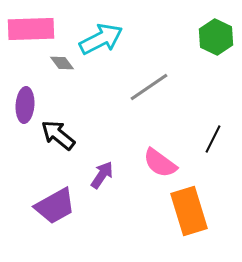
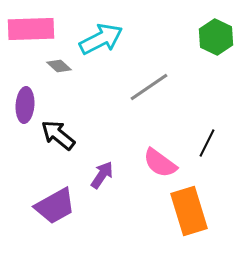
gray diamond: moved 3 px left, 3 px down; rotated 10 degrees counterclockwise
black line: moved 6 px left, 4 px down
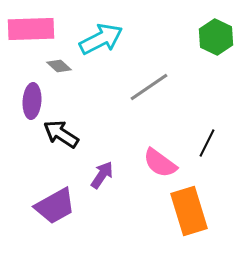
purple ellipse: moved 7 px right, 4 px up
black arrow: moved 3 px right, 1 px up; rotated 6 degrees counterclockwise
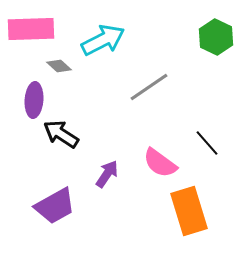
cyan arrow: moved 2 px right, 1 px down
purple ellipse: moved 2 px right, 1 px up
black line: rotated 68 degrees counterclockwise
purple arrow: moved 5 px right, 1 px up
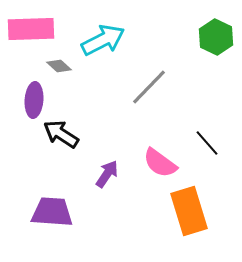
gray line: rotated 12 degrees counterclockwise
purple trapezoid: moved 3 px left, 6 px down; rotated 147 degrees counterclockwise
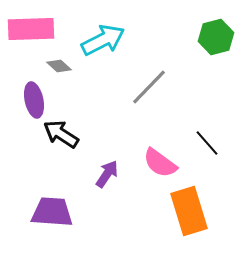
green hexagon: rotated 20 degrees clockwise
purple ellipse: rotated 16 degrees counterclockwise
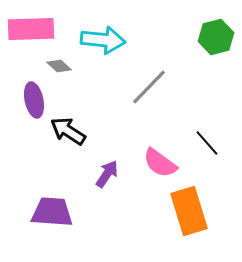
cyan arrow: rotated 33 degrees clockwise
black arrow: moved 7 px right, 3 px up
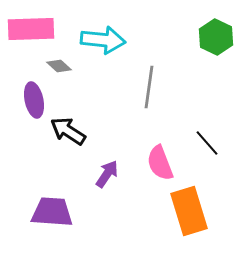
green hexagon: rotated 20 degrees counterclockwise
gray line: rotated 36 degrees counterclockwise
pink semicircle: rotated 33 degrees clockwise
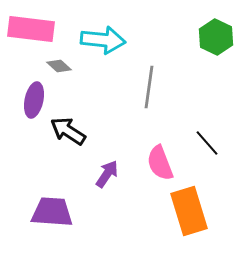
pink rectangle: rotated 9 degrees clockwise
purple ellipse: rotated 24 degrees clockwise
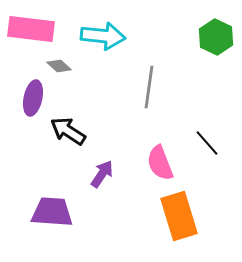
cyan arrow: moved 4 px up
purple ellipse: moved 1 px left, 2 px up
purple arrow: moved 5 px left
orange rectangle: moved 10 px left, 5 px down
